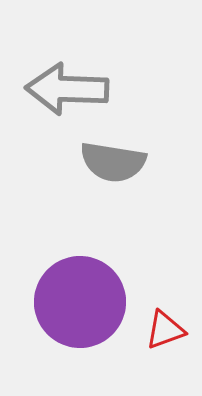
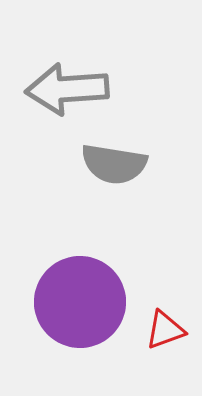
gray arrow: rotated 6 degrees counterclockwise
gray semicircle: moved 1 px right, 2 px down
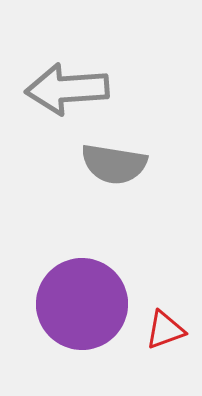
purple circle: moved 2 px right, 2 px down
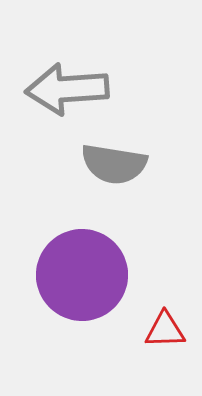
purple circle: moved 29 px up
red triangle: rotated 18 degrees clockwise
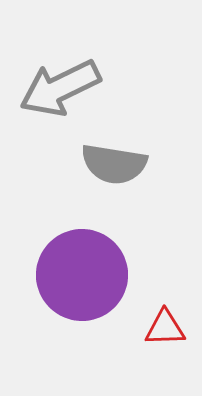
gray arrow: moved 7 px left, 1 px up; rotated 22 degrees counterclockwise
red triangle: moved 2 px up
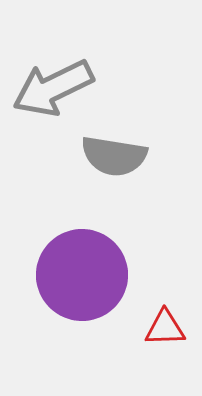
gray arrow: moved 7 px left
gray semicircle: moved 8 px up
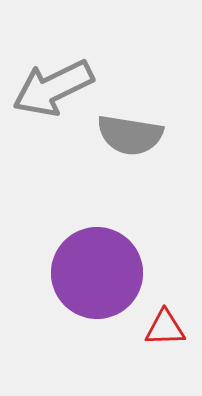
gray semicircle: moved 16 px right, 21 px up
purple circle: moved 15 px right, 2 px up
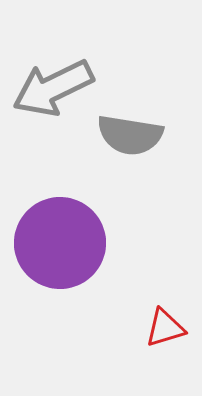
purple circle: moved 37 px left, 30 px up
red triangle: rotated 15 degrees counterclockwise
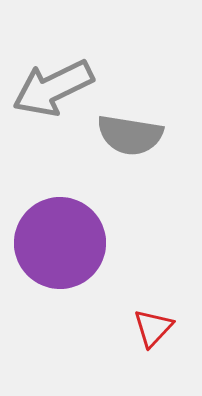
red triangle: moved 12 px left; rotated 30 degrees counterclockwise
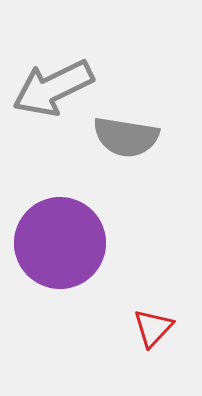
gray semicircle: moved 4 px left, 2 px down
